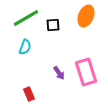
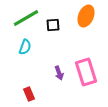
purple arrow: rotated 16 degrees clockwise
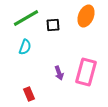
pink rectangle: rotated 32 degrees clockwise
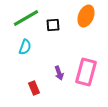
red rectangle: moved 5 px right, 6 px up
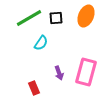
green line: moved 3 px right
black square: moved 3 px right, 7 px up
cyan semicircle: moved 16 px right, 4 px up; rotated 14 degrees clockwise
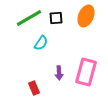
purple arrow: rotated 16 degrees clockwise
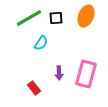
pink rectangle: moved 2 px down
red rectangle: rotated 16 degrees counterclockwise
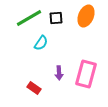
red rectangle: rotated 16 degrees counterclockwise
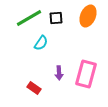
orange ellipse: moved 2 px right
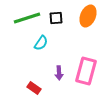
green line: moved 2 px left; rotated 12 degrees clockwise
pink rectangle: moved 3 px up
